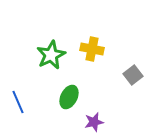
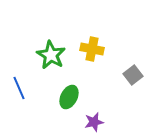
green star: rotated 16 degrees counterclockwise
blue line: moved 1 px right, 14 px up
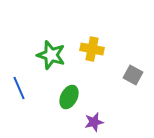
green star: rotated 12 degrees counterclockwise
gray square: rotated 24 degrees counterclockwise
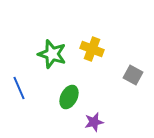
yellow cross: rotated 10 degrees clockwise
green star: moved 1 px right, 1 px up
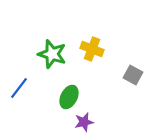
blue line: rotated 60 degrees clockwise
purple star: moved 10 px left
